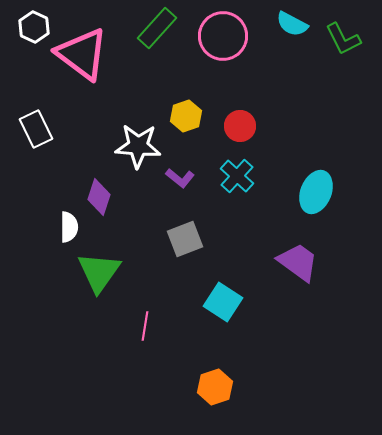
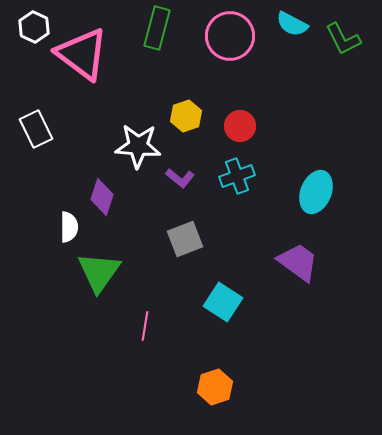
green rectangle: rotated 27 degrees counterclockwise
pink circle: moved 7 px right
cyan cross: rotated 28 degrees clockwise
purple diamond: moved 3 px right
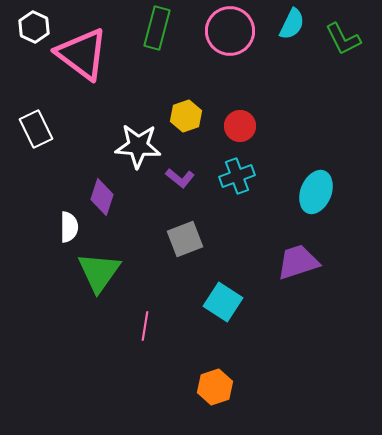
cyan semicircle: rotated 92 degrees counterclockwise
pink circle: moved 5 px up
purple trapezoid: rotated 54 degrees counterclockwise
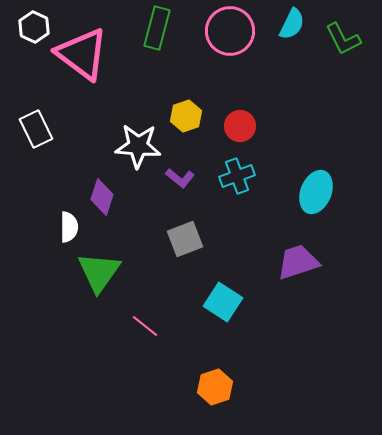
pink line: rotated 60 degrees counterclockwise
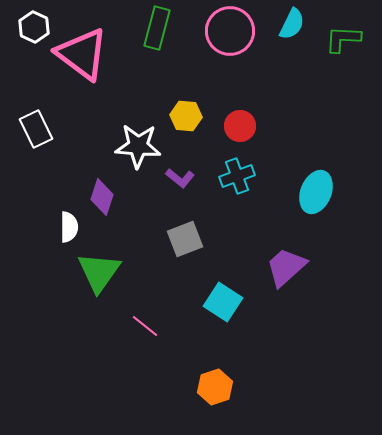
green L-shape: rotated 120 degrees clockwise
yellow hexagon: rotated 24 degrees clockwise
purple trapezoid: moved 12 px left, 5 px down; rotated 24 degrees counterclockwise
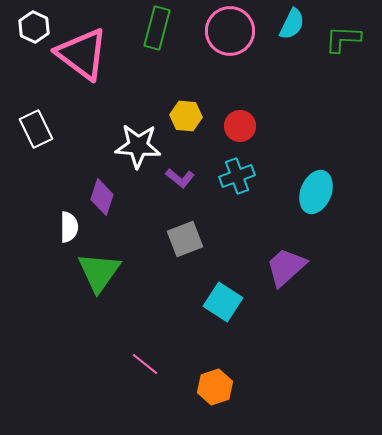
pink line: moved 38 px down
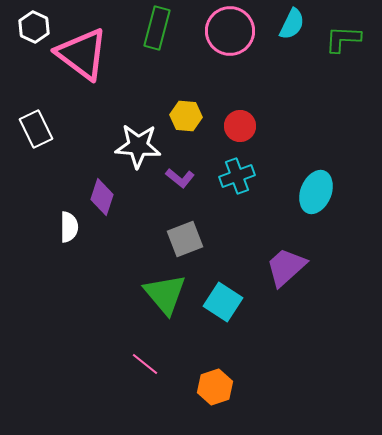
green triangle: moved 66 px right, 22 px down; rotated 15 degrees counterclockwise
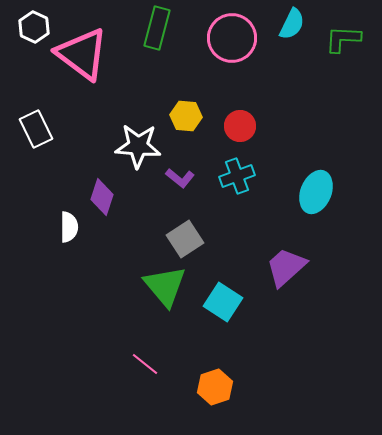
pink circle: moved 2 px right, 7 px down
gray square: rotated 12 degrees counterclockwise
green triangle: moved 8 px up
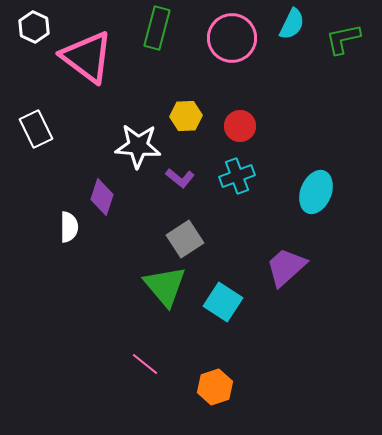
green L-shape: rotated 15 degrees counterclockwise
pink triangle: moved 5 px right, 3 px down
yellow hexagon: rotated 8 degrees counterclockwise
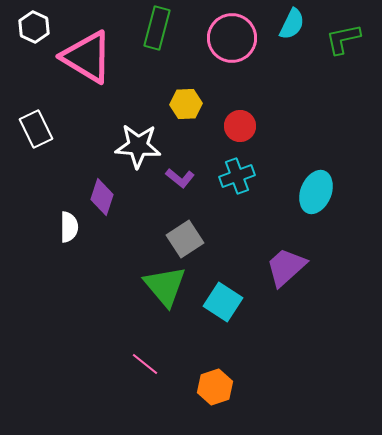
pink triangle: rotated 6 degrees counterclockwise
yellow hexagon: moved 12 px up
